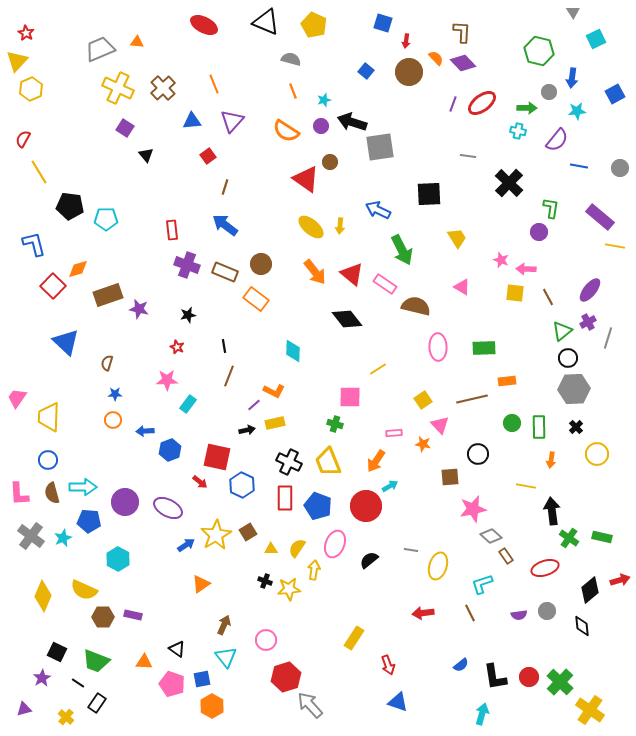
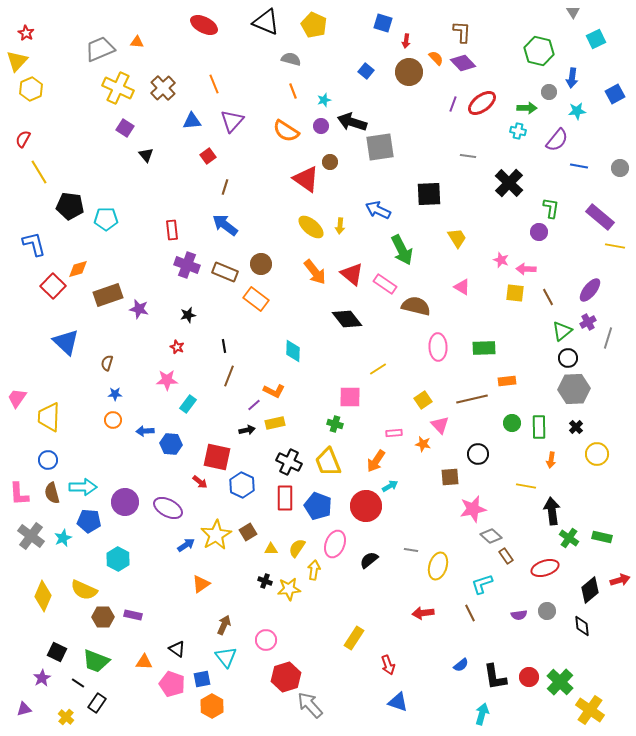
blue hexagon at (170, 450): moved 1 px right, 6 px up; rotated 25 degrees clockwise
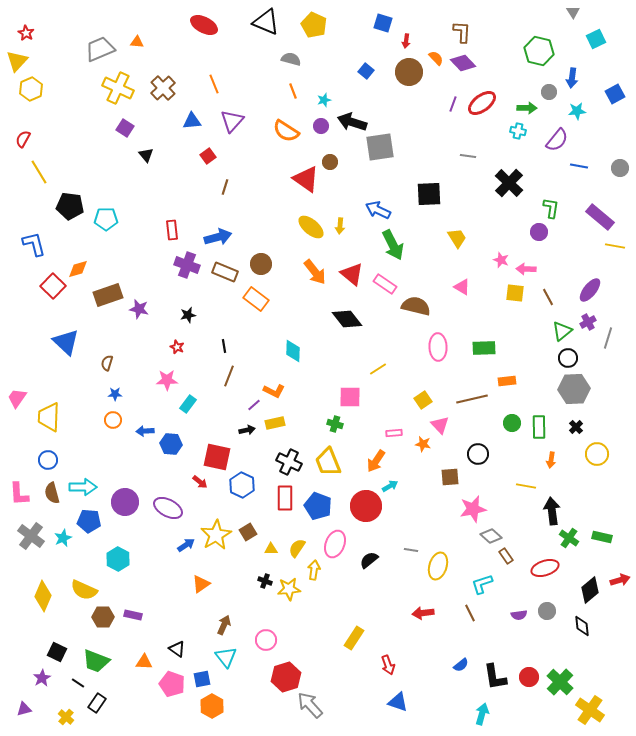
blue arrow at (225, 225): moved 7 px left, 12 px down; rotated 128 degrees clockwise
green arrow at (402, 250): moved 9 px left, 5 px up
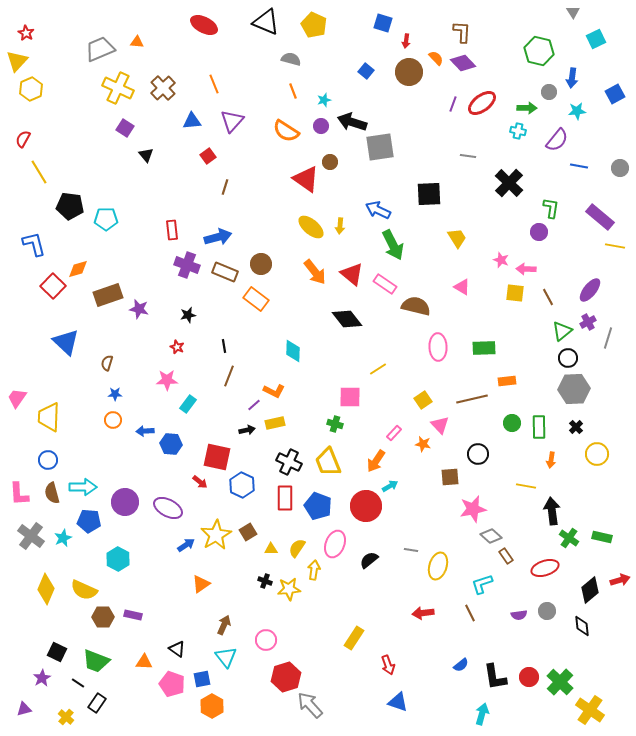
pink rectangle at (394, 433): rotated 42 degrees counterclockwise
yellow diamond at (43, 596): moved 3 px right, 7 px up
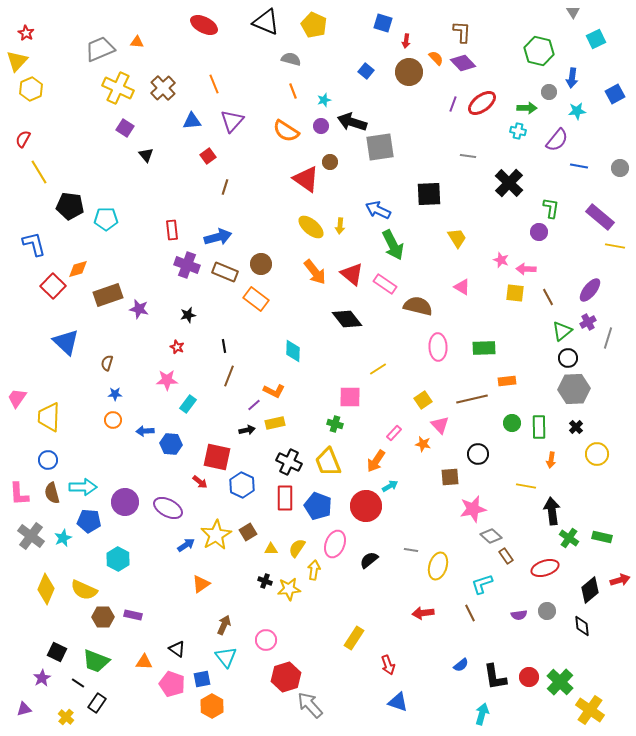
brown semicircle at (416, 306): moved 2 px right
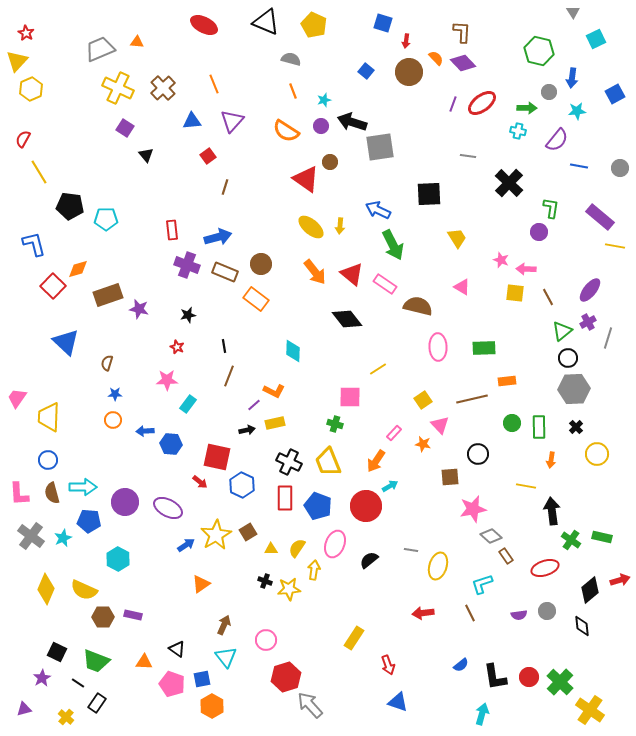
green cross at (569, 538): moved 2 px right, 2 px down
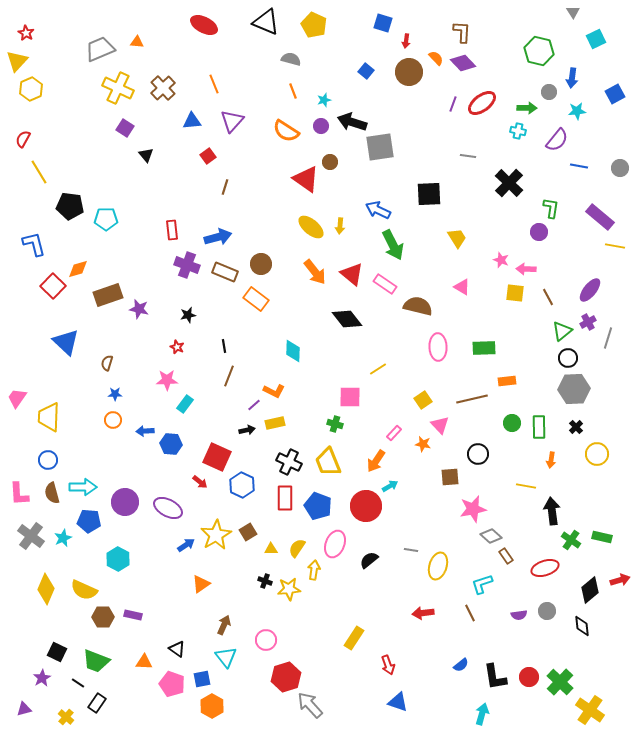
cyan rectangle at (188, 404): moved 3 px left
red square at (217, 457): rotated 12 degrees clockwise
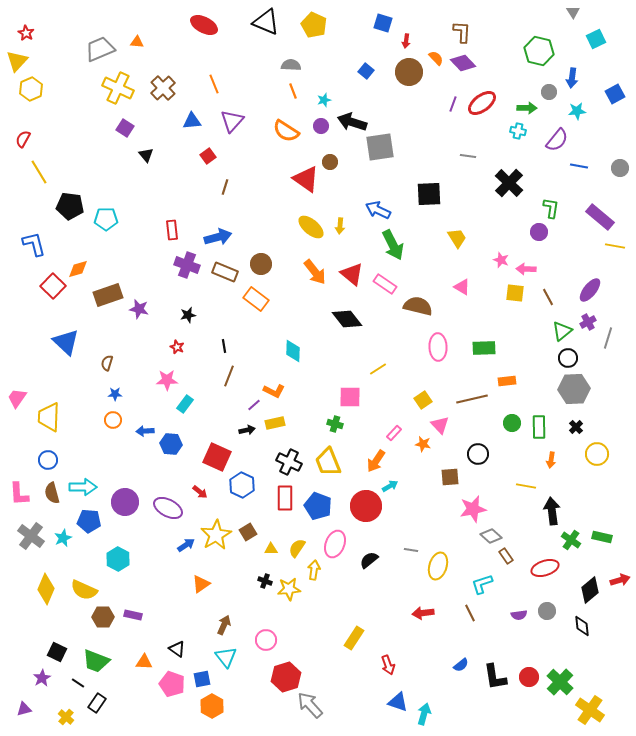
gray semicircle at (291, 59): moved 6 px down; rotated 12 degrees counterclockwise
red arrow at (200, 482): moved 10 px down
cyan arrow at (482, 714): moved 58 px left
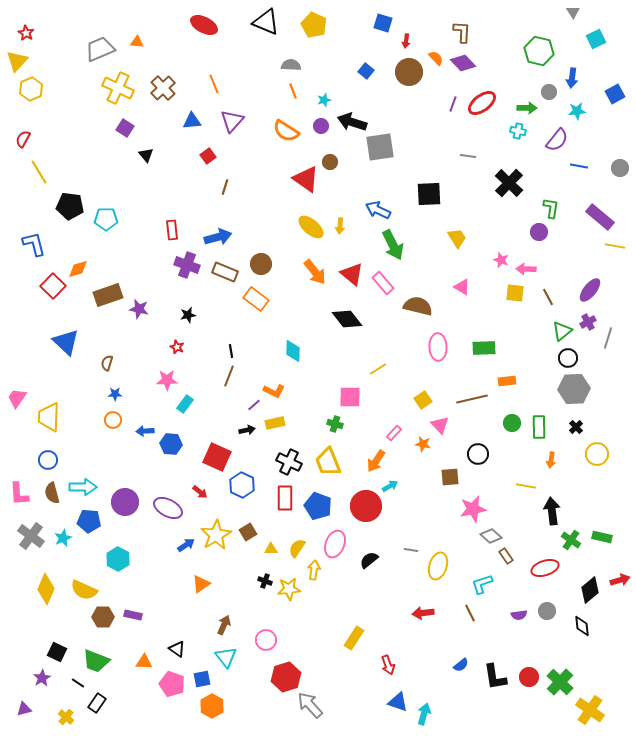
pink rectangle at (385, 284): moved 2 px left, 1 px up; rotated 15 degrees clockwise
black line at (224, 346): moved 7 px right, 5 px down
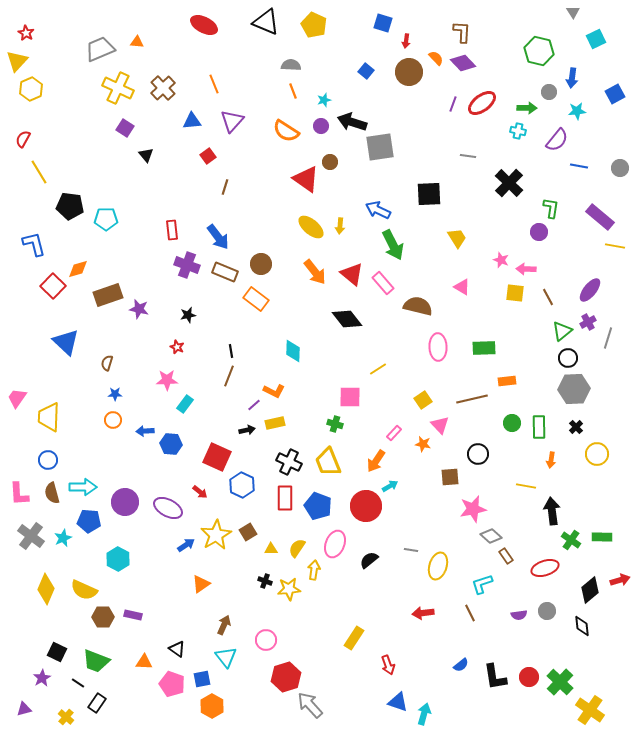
blue arrow at (218, 237): rotated 68 degrees clockwise
green rectangle at (602, 537): rotated 12 degrees counterclockwise
